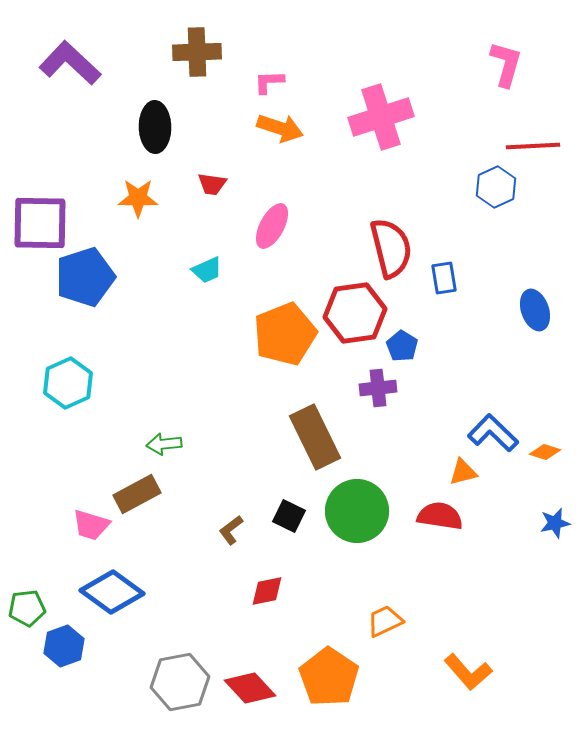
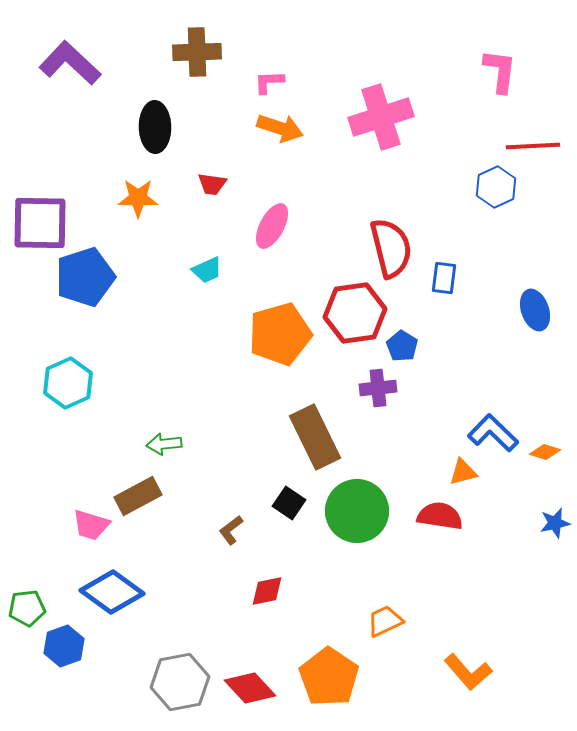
pink L-shape at (506, 64): moved 6 px left, 7 px down; rotated 9 degrees counterclockwise
blue rectangle at (444, 278): rotated 16 degrees clockwise
orange pentagon at (285, 334): moved 5 px left; rotated 6 degrees clockwise
brown rectangle at (137, 494): moved 1 px right, 2 px down
black square at (289, 516): moved 13 px up; rotated 8 degrees clockwise
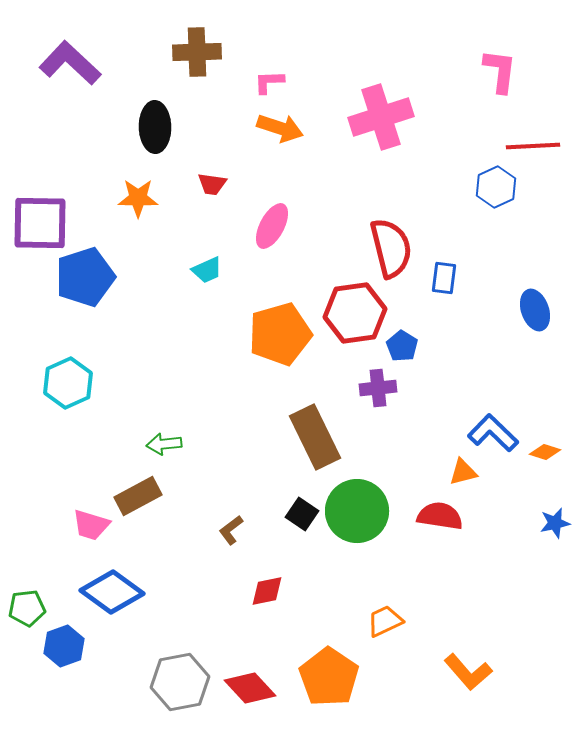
black square at (289, 503): moved 13 px right, 11 px down
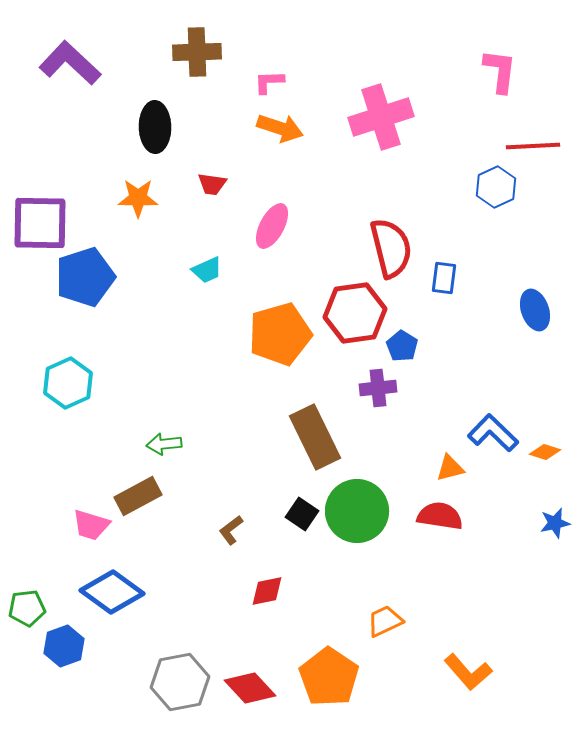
orange triangle at (463, 472): moved 13 px left, 4 px up
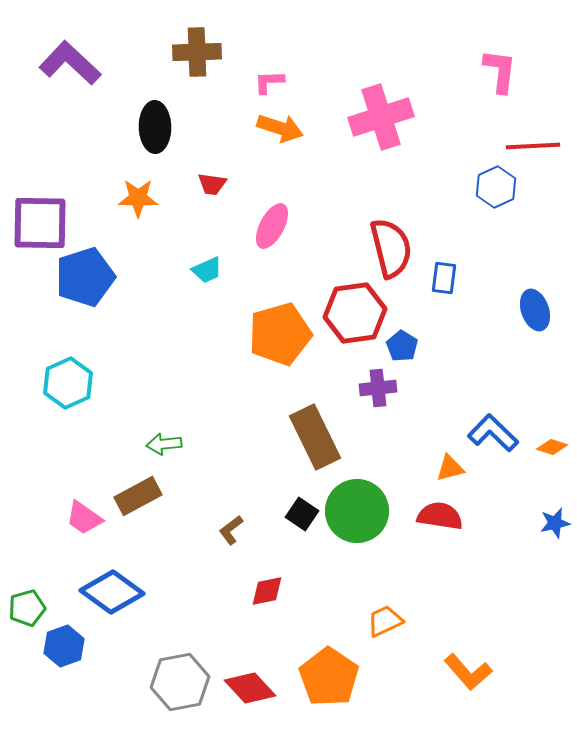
orange diamond at (545, 452): moved 7 px right, 5 px up
pink trapezoid at (91, 525): moved 7 px left, 7 px up; rotated 18 degrees clockwise
green pentagon at (27, 608): rotated 9 degrees counterclockwise
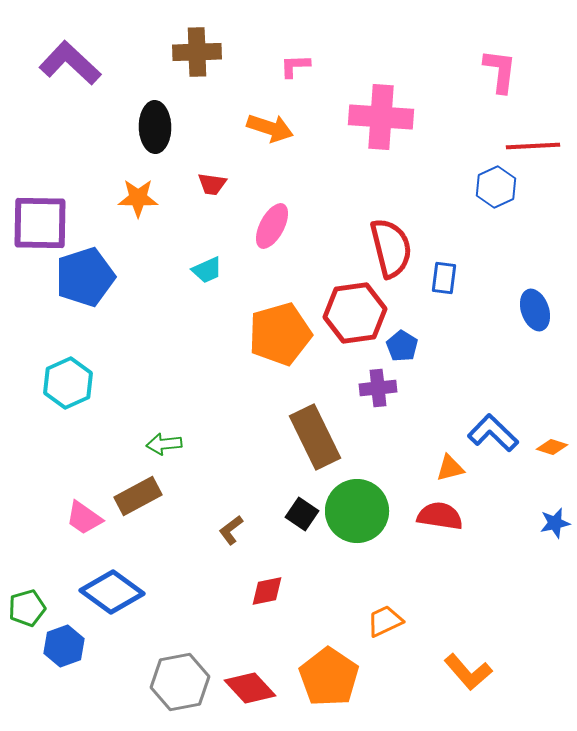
pink L-shape at (269, 82): moved 26 px right, 16 px up
pink cross at (381, 117): rotated 22 degrees clockwise
orange arrow at (280, 128): moved 10 px left
